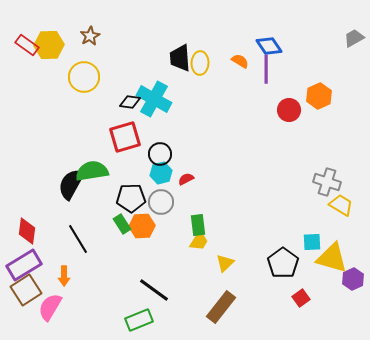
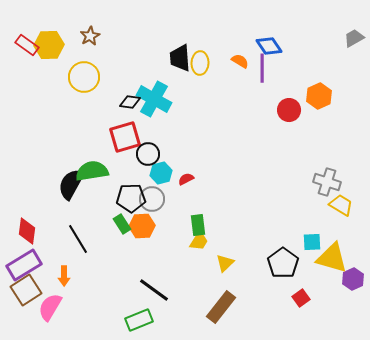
purple line at (266, 69): moved 4 px left, 1 px up
black circle at (160, 154): moved 12 px left
gray circle at (161, 202): moved 9 px left, 3 px up
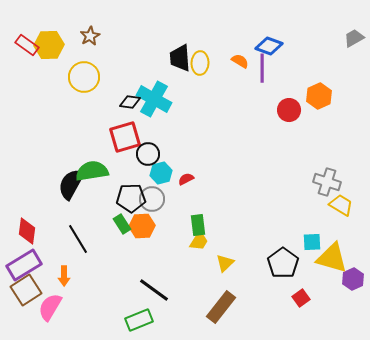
blue diamond at (269, 46): rotated 36 degrees counterclockwise
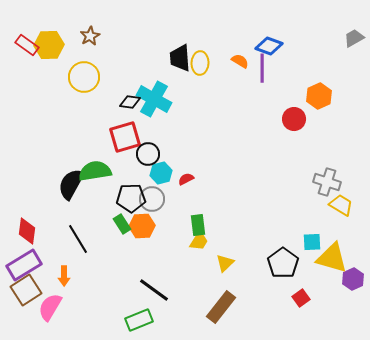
red circle at (289, 110): moved 5 px right, 9 px down
green semicircle at (92, 171): moved 3 px right
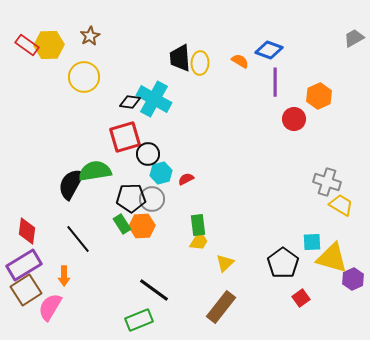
blue diamond at (269, 46): moved 4 px down
purple line at (262, 68): moved 13 px right, 14 px down
black line at (78, 239): rotated 8 degrees counterclockwise
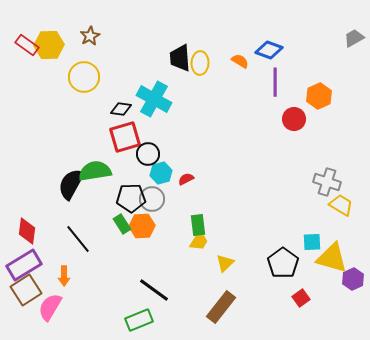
black diamond at (130, 102): moved 9 px left, 7 px down
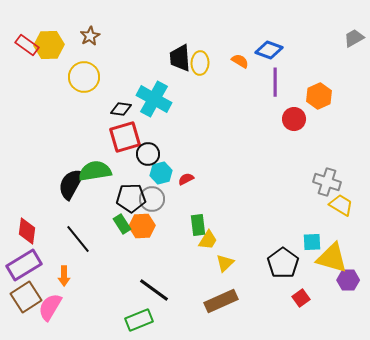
yellow trapezoid at (199, 241): moved 9 px right, 1 px up
purple hexagon at (353, 279): moved 5 px left, 1 px down; rotated 25 degrees clockwise
brown square at (26, 290): moved 7 px down
brown rectangle at (221, 307): moved 6 px up; rotated 28 degrees clockwise
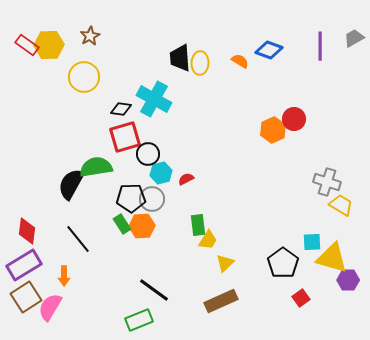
purple line at (275, 82): moved 45 px right, 36 px up
orange hexagon at (319, 96): moved 46 px left, 34 px down
green semicircle at (95, 171): moved 1 px right, 4 px up
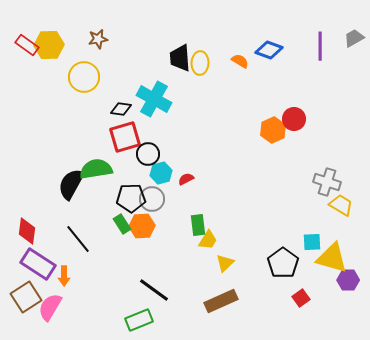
brown star at (90, 36): moved 8 px right, 3 px down; rotated 18 degrees clockwise
green semicircle at (96, 167): moved 2 px down
purple rectangle at (24, 265): moved 14 px right, 1 px up; rotated 64 degrees clockwise
